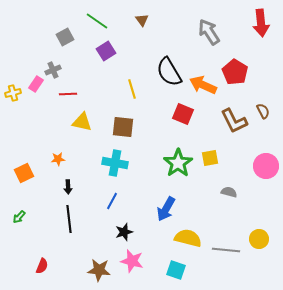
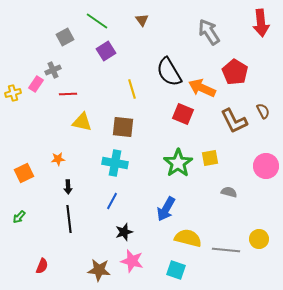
orange arrow: moved 1 px left, 3 px down
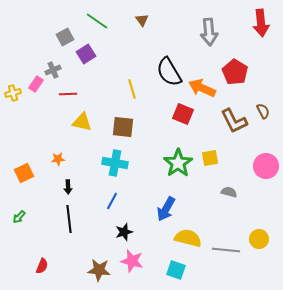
gray arrow: rotated 152 degrees counterclockwise
purple square: moved 20 px left, 3 px down
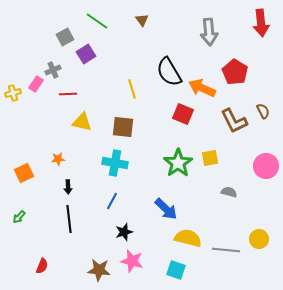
blue arrow: rotated 75 degrees counterclockwise
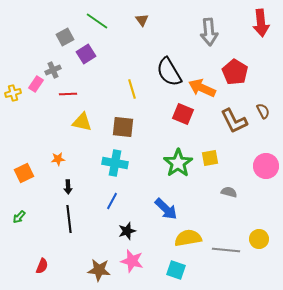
black star: moved 3 px right, 1 px up
yellow semicircle: rotated 24 degrees counterclockwise
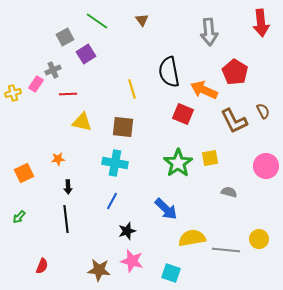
black semicircle: rotated 20 degrees clockwise
orange arrow: moved 2 px right, 2 px down
black line: moved 3 px left
yellow semicircle: moved 4 px right
cyan square: moved 5 px left, 3 px down
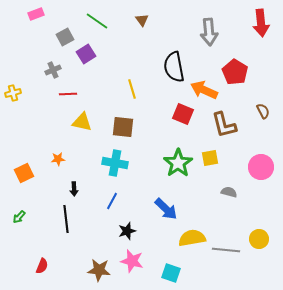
black semicircle: moved 5 px right, 5 px up
pink rectangle: moved 70 px up; rotated 35 degrees clockwise
brown L-shape: moved 10 px left, 4 px down; rotated 12 degrees clockwise
pink circle: moved 5 px left, 1 px down
black arrow: moved 6 px right, 2 px down
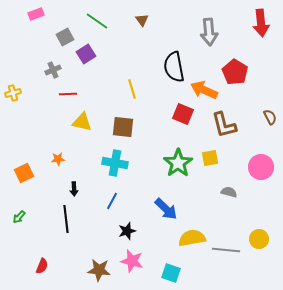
brown semicircle: moved 7 px right, 6 px down
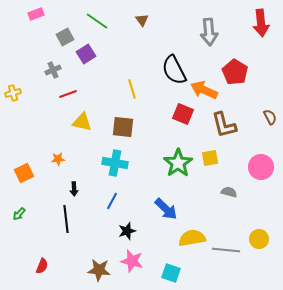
black semicircle: moved 3 px down; rotated 16 degrees counterclockwise
red line: rotated 18 degrees counterclockwise
green arrow: moved 3 px up
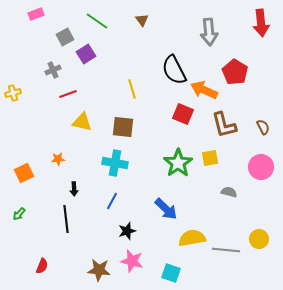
brown semicircle: moved 7 px left, 10 px down
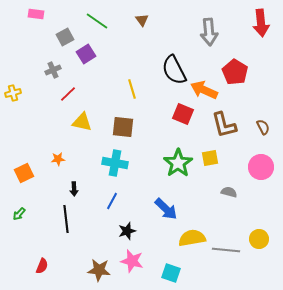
pink rectangle: rotated 28 degrees clockwise
red line: rotated 24 degrees counterclockwise
